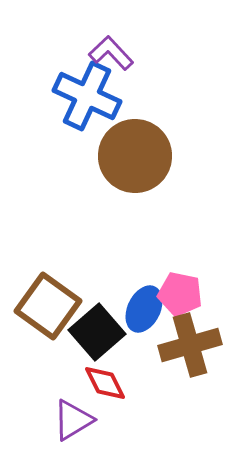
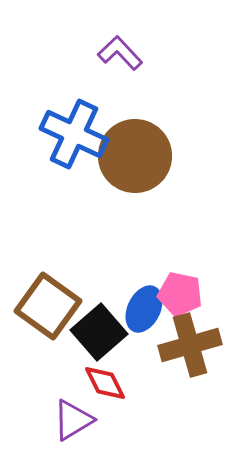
purple L-shape: moved 9 px right
blue cross: moved 13 px left, 38 px down
black square: moved 2 px right
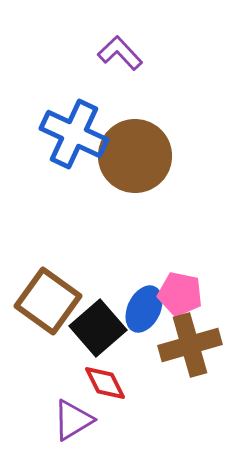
brown square: moved 5 px up
black square: moved 1 px left, 4 px up
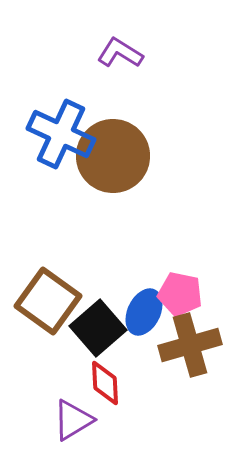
purple L-shape: rotated 15 degrees counterclockwise
blue cross: moved 13 px left
brown circle: moved 22 px left
blue ellipse: moved 3 px down
red diamond: rotated 24 degrees clockwise
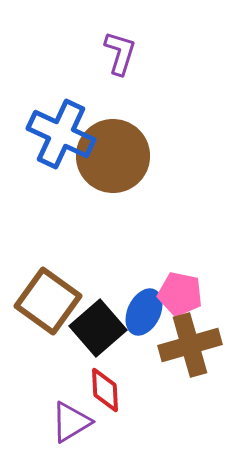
purple L-shape: rotated 75 degrees clockwise
red diamond: moved 7 px down
purple triangle: moved 2 px left, 2 px down
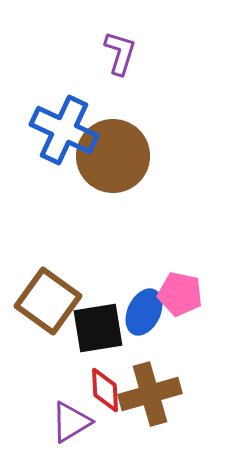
blue cross: moved 3 px right, 4 px up
black square: rotated 32 degrees clockwise
brown cross: moved 40 px left, 49 px down
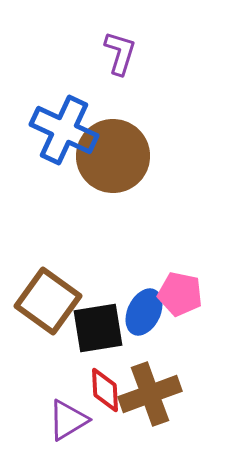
brown cross: rotated 4 degrees counterclockwise
purple triangle: moved 3 px left, 2 px up
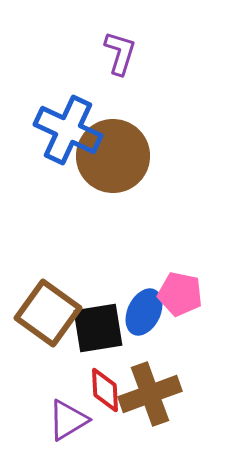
blue cross: moved 4 px right
brown square: moved 12 px down
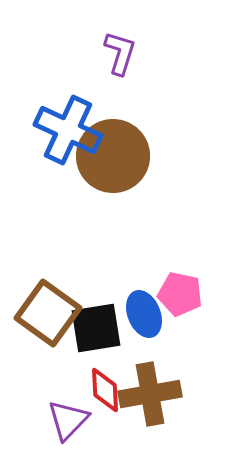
blue ellipse: moved 2 px down; rotated 48 degrees counterclockwise
black square: moved 2 px left
brown cross: rotated 10 degrees clockwise
purple triangle: rotated 15 degrees counterclockwise
